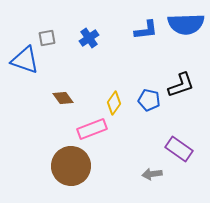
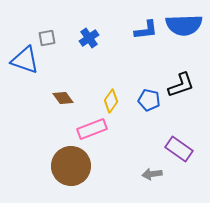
blue semicircle: moved 2 px left, 1 px down
yellow diamond: moved 3 px left, 2 px up
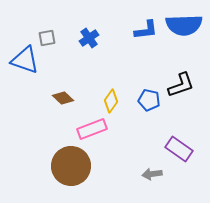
brown diamond: rotated 10 degrees counterclockwise
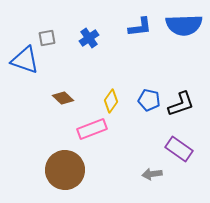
blue L-shape: moved 6 px left, 3 px up
black L-shape: moved 19 px down
brown circle: moved 6 px left, 4 px down
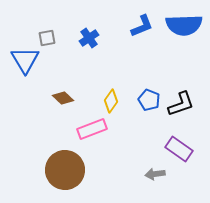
blue L-shape: moved 2 px right, 1 px up; rotated 15 degrees counterclockwise
blue triangle: rotated 40 degrees clockwise
blue pentagon: rotated 10 degrees clockwise
gray arrow: moved 3 px right
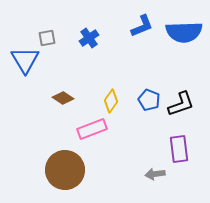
blue semicircle: moved 7 px down
brown diamond: rotated 10 degrees counterclockwise
purple rectangle: rotated 48 degrees clockwise
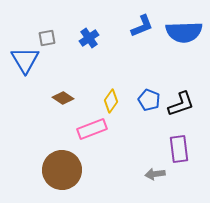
brown circle: moved 3 px left
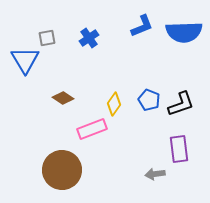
yellow diamond: moved 3 px right, 3 px down
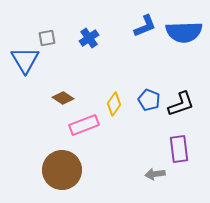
blue L-shape: moved 3 px right
pink rectangle: moved 8 px left, 4 px up
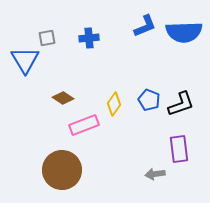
blue cross: rotated 30 degrees clockwise
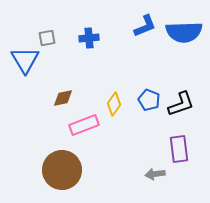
brown diamond: rotated 45 degrees counterclockwise
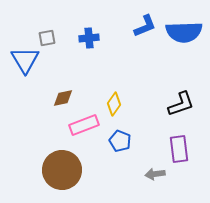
blue pentagon: moved 29 px left, 41 px down
